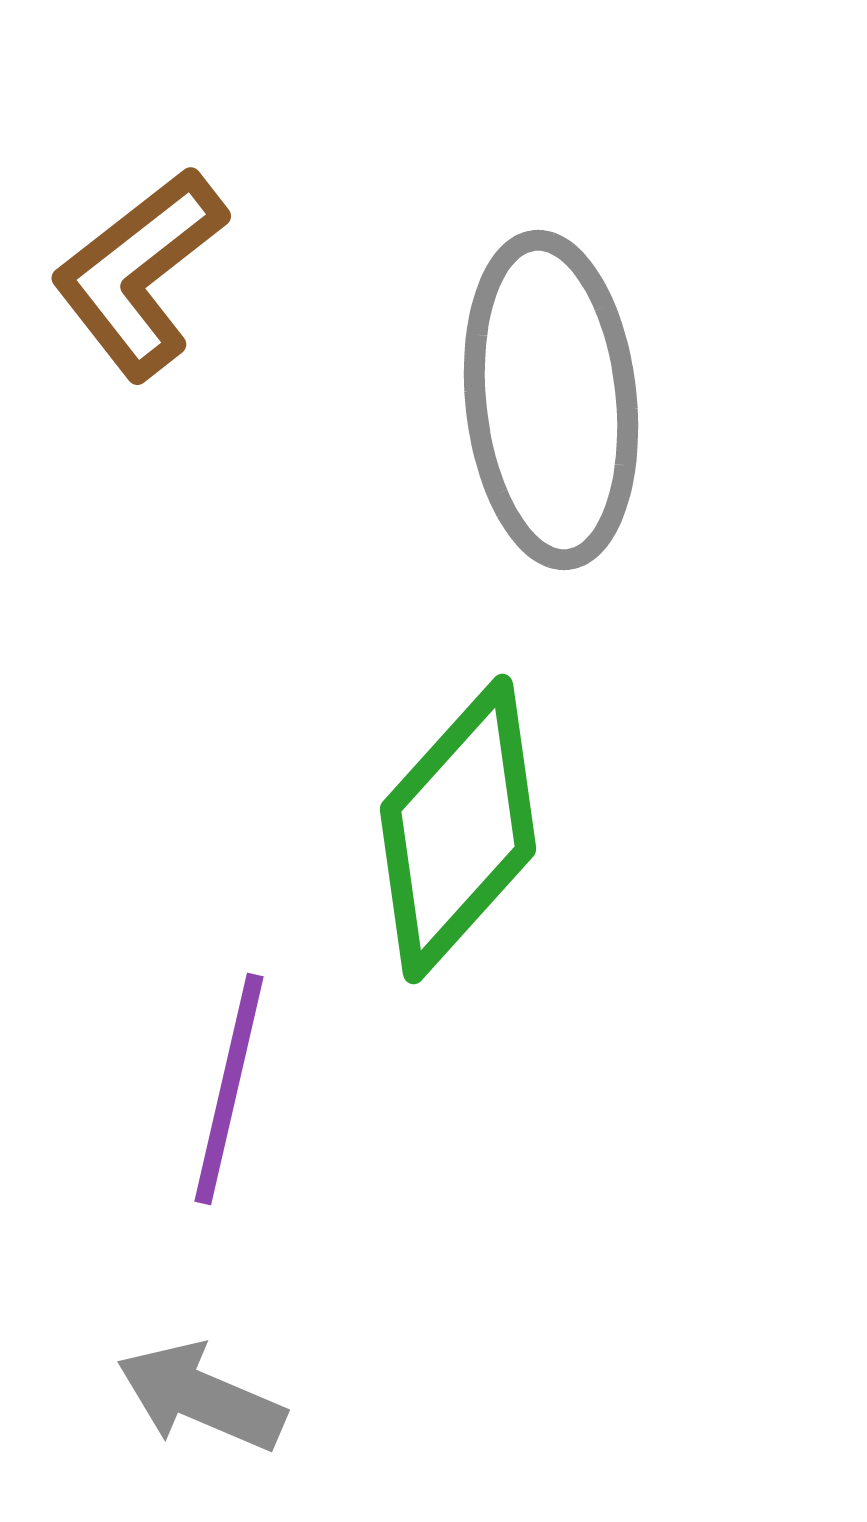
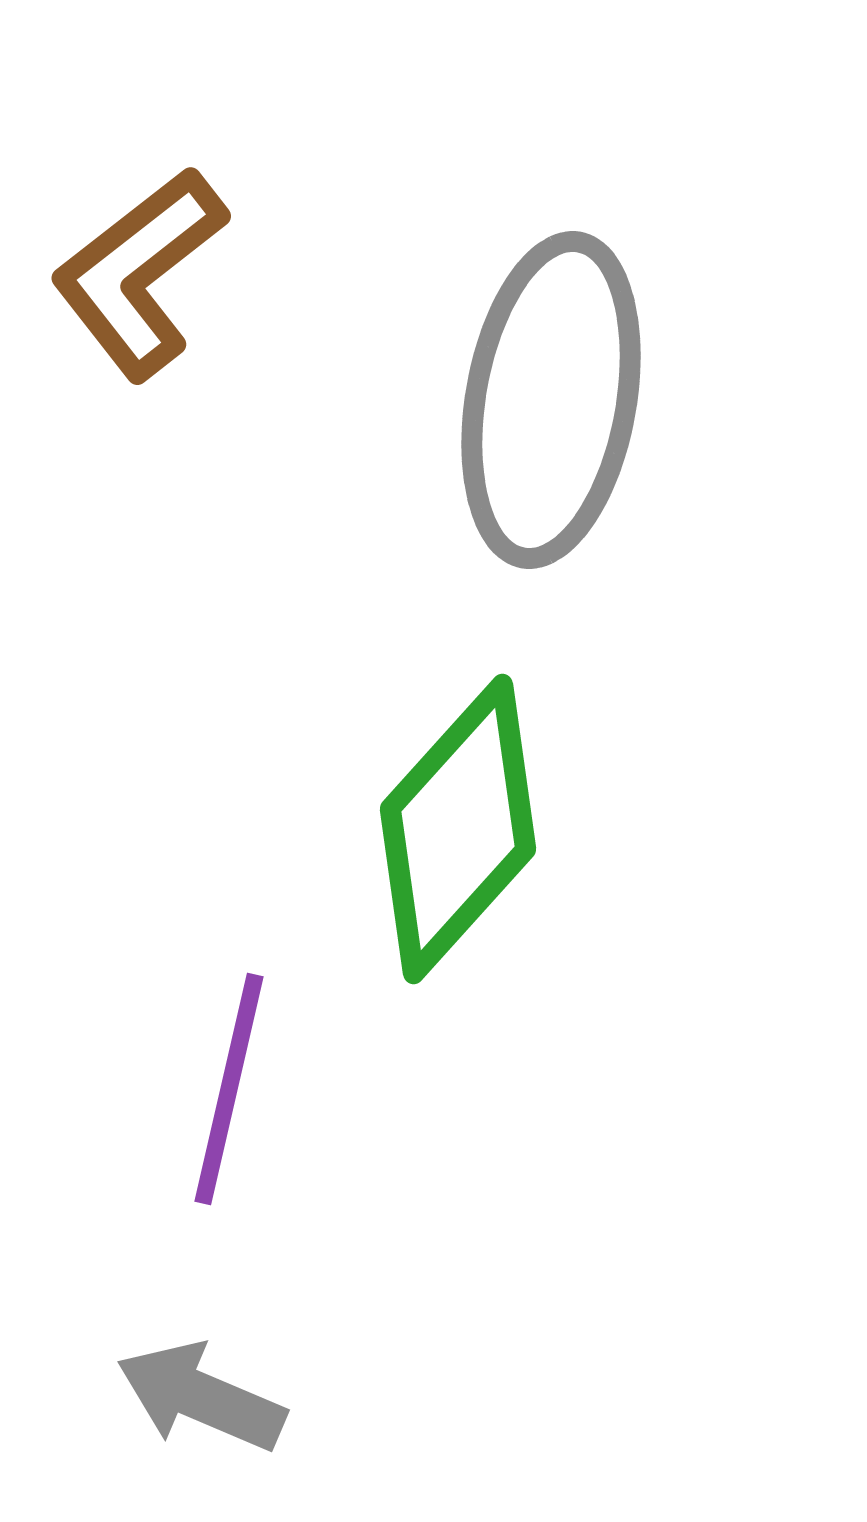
gray ellipse: rotated 16 degrees clockwise
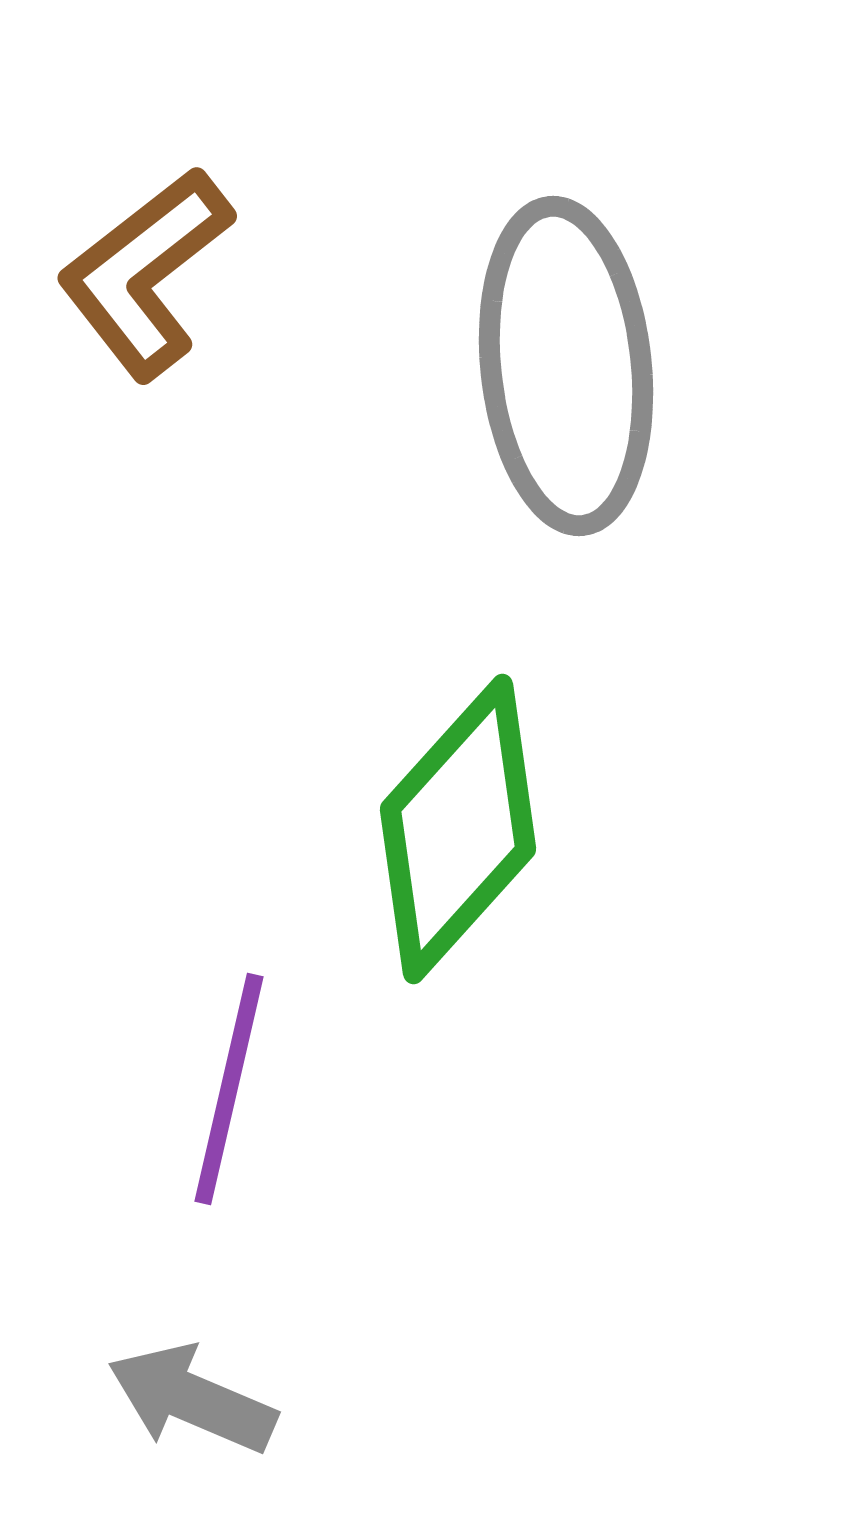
brown L-shape: moved 6 px right
gray ellipse: moved 15 px right, 34 px up; rotated 16 degrees counterclockwise
gray arrow: moved 9 px left, 2 px down
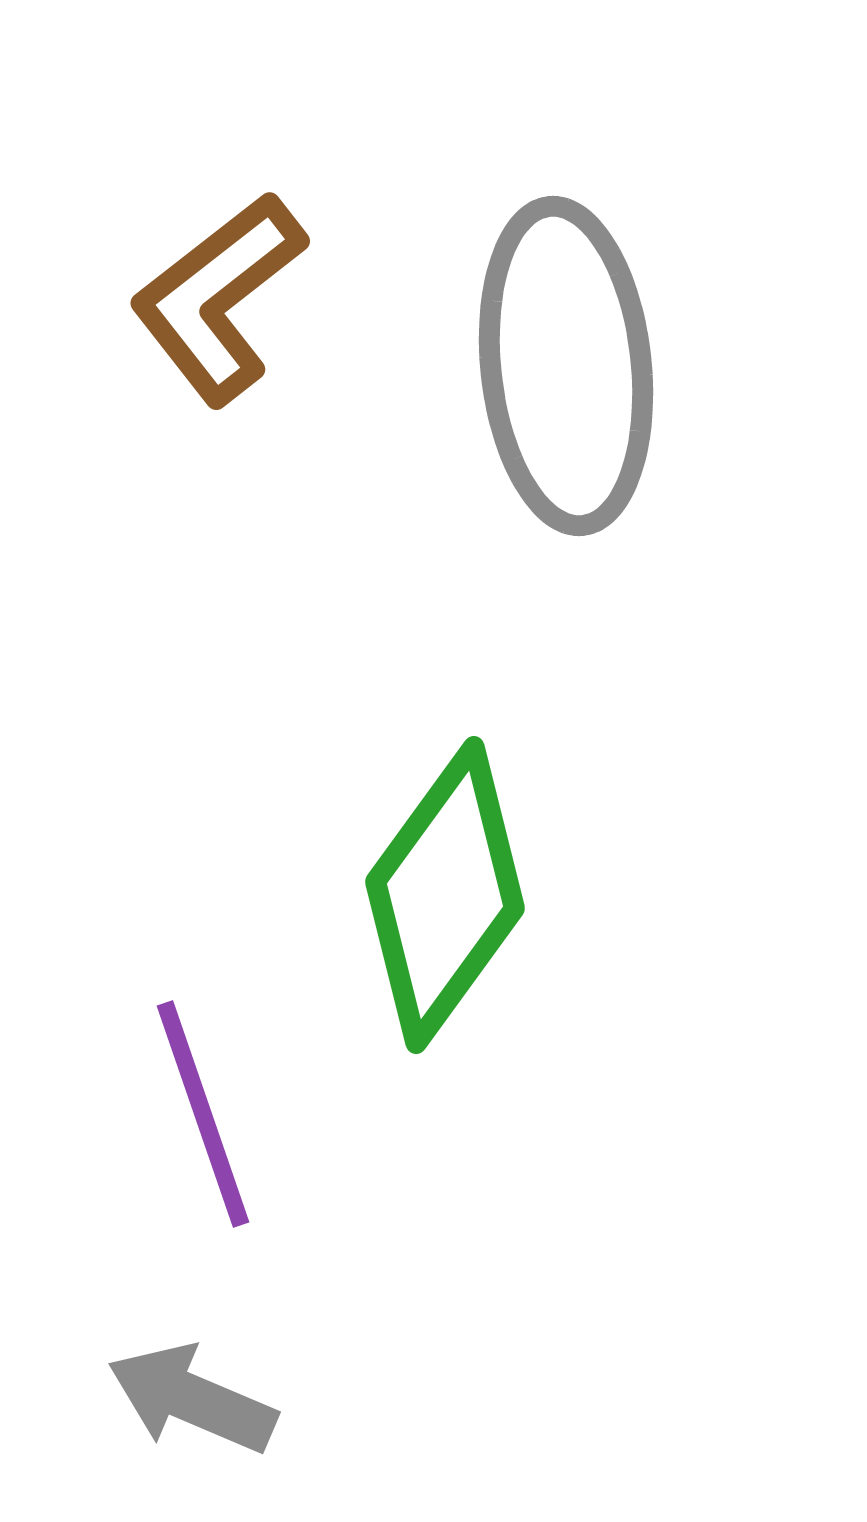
brown L-shape: moved 73 px right, 25 px down
green diamond: moved 13 px left, 66 px down; rotated 6 degrees counterclockwise
purple line: moved 26 px left, 25 px down; rotated 32 degrees counterclockwise
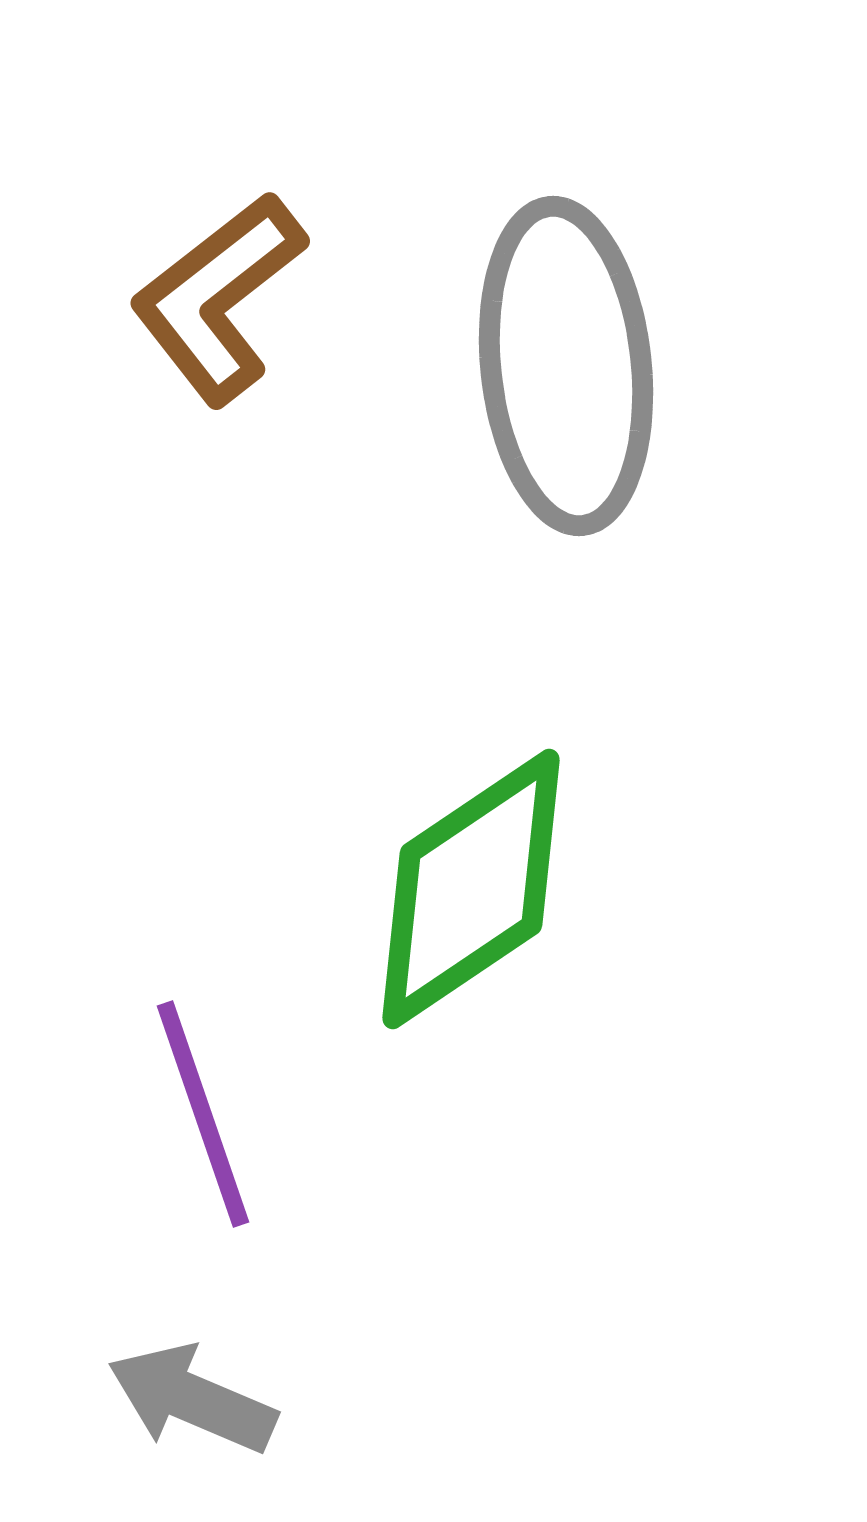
green diamond: moved 26 px right, 6 px up; rotated 20 degrees clockwise
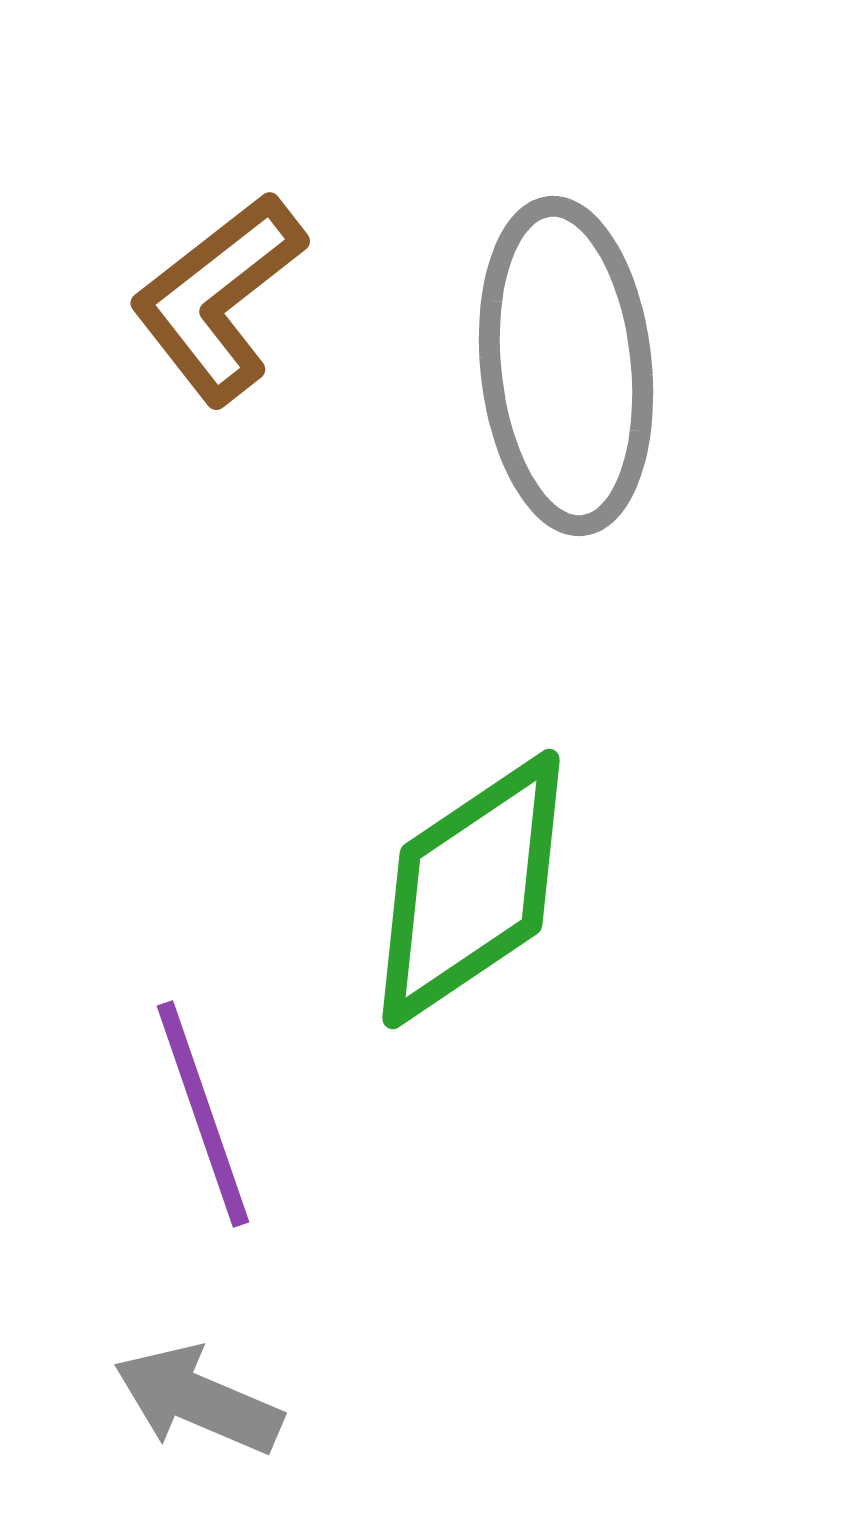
gray arrow: moved 6 px right, 1 px down
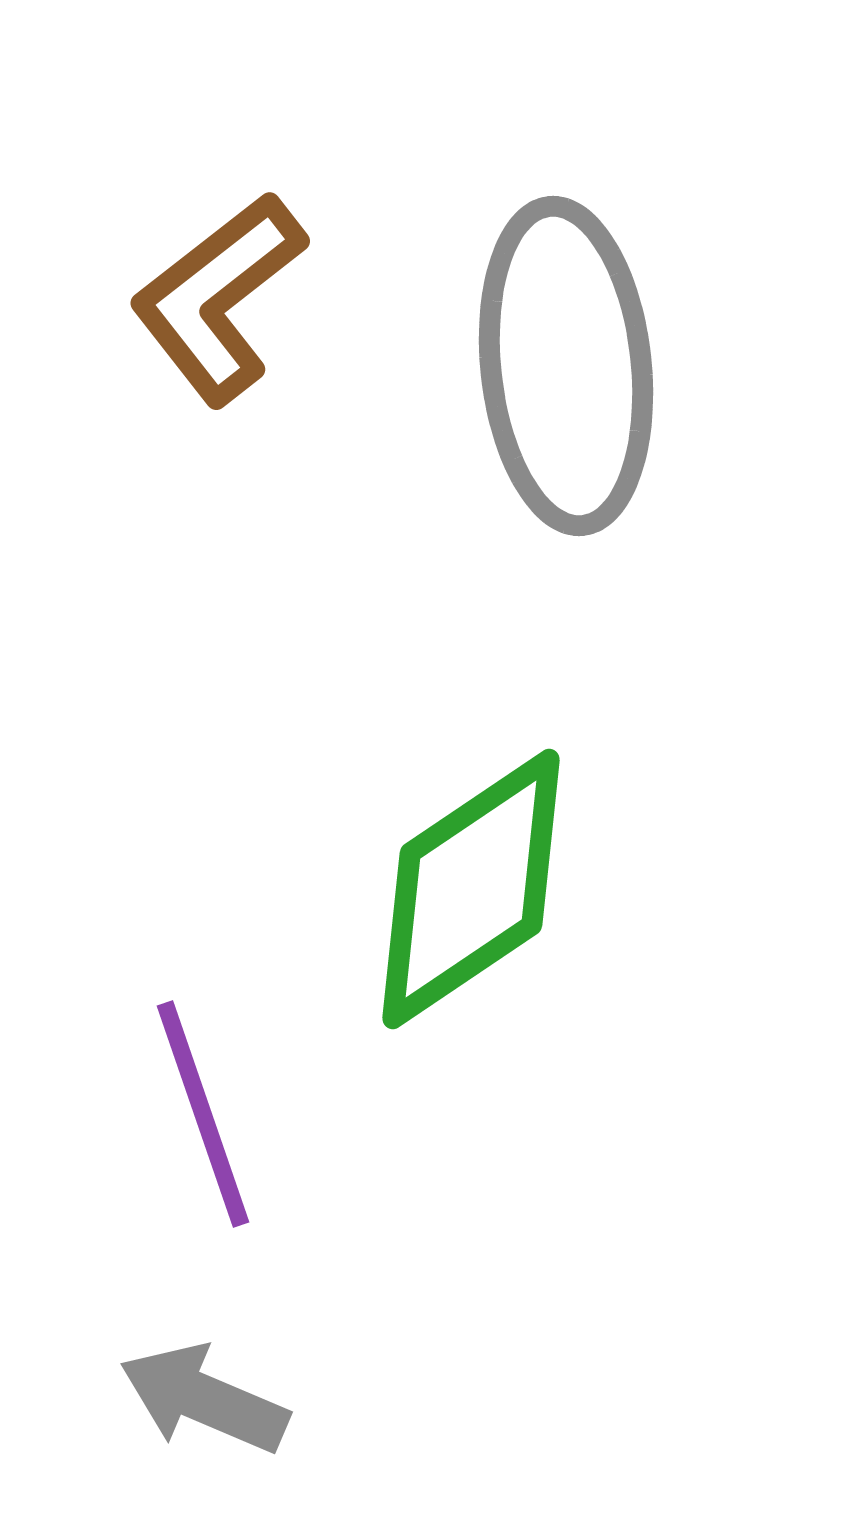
gray arrow: moved 6 px right, 1 px up
